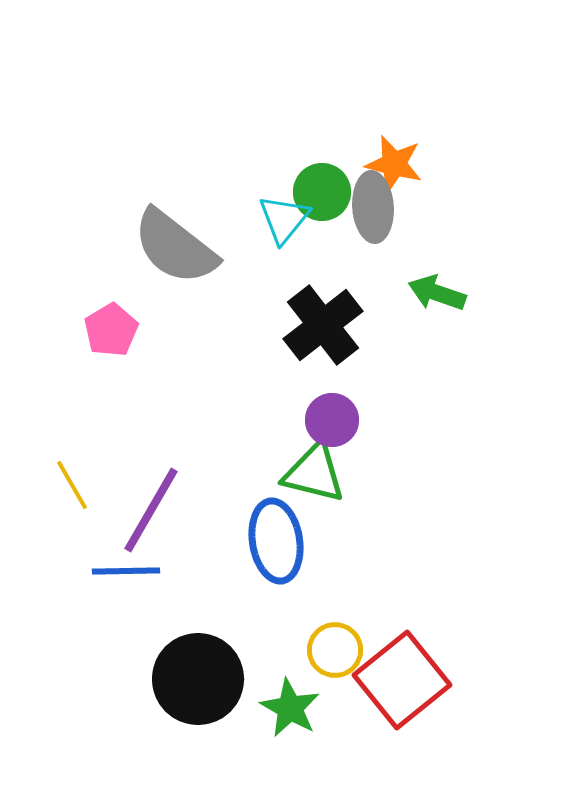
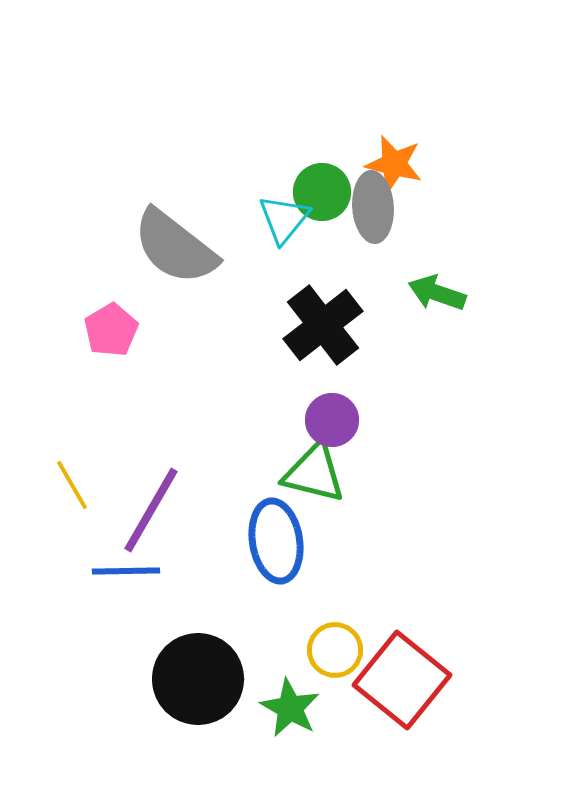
red square: rotated 12 degrees counterclockwise
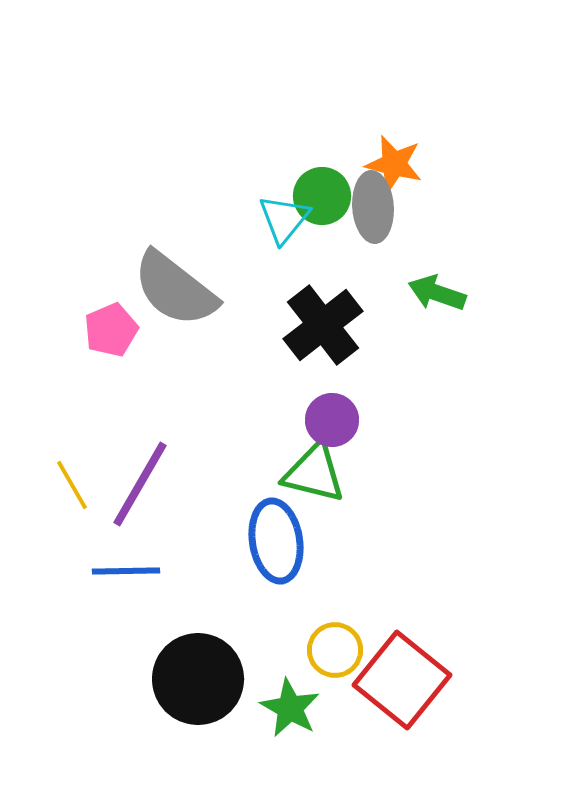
green circle: moved 4 px down
gray semicircle: moved 42 px down
pink pentagon: rotated 8 degrees clockwise
purple line: moved 11 px left, 26 px up
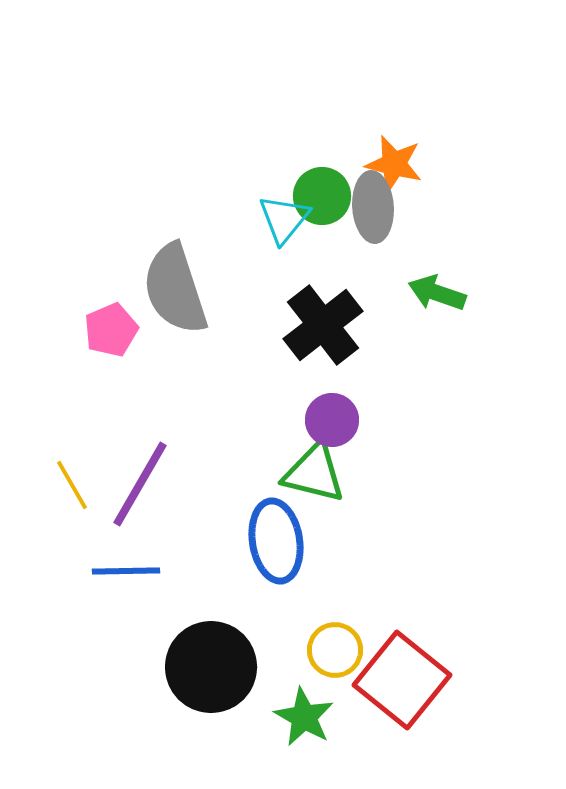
gray semicircle: rotated 34 degrees clockwise
black circle: moved 13 px right, 12 px up
green star: moved 14 px right, 9 px down
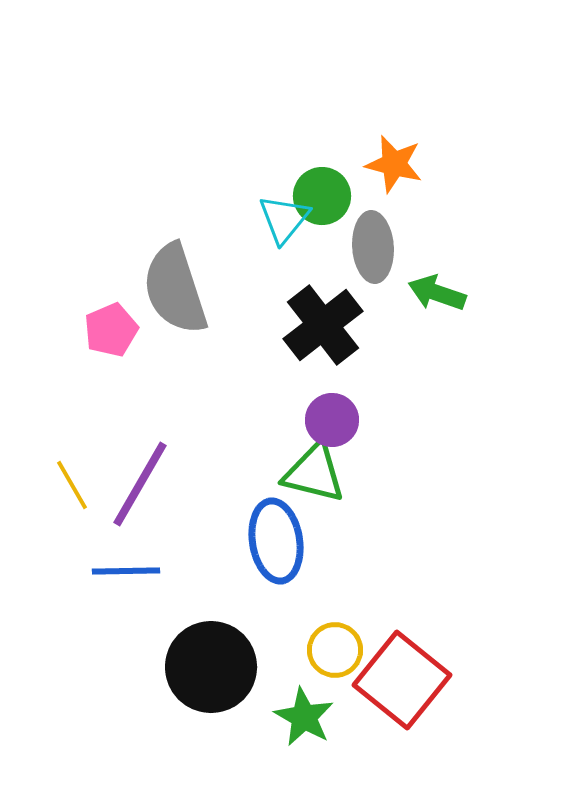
gray ellipse: moved 40 px down
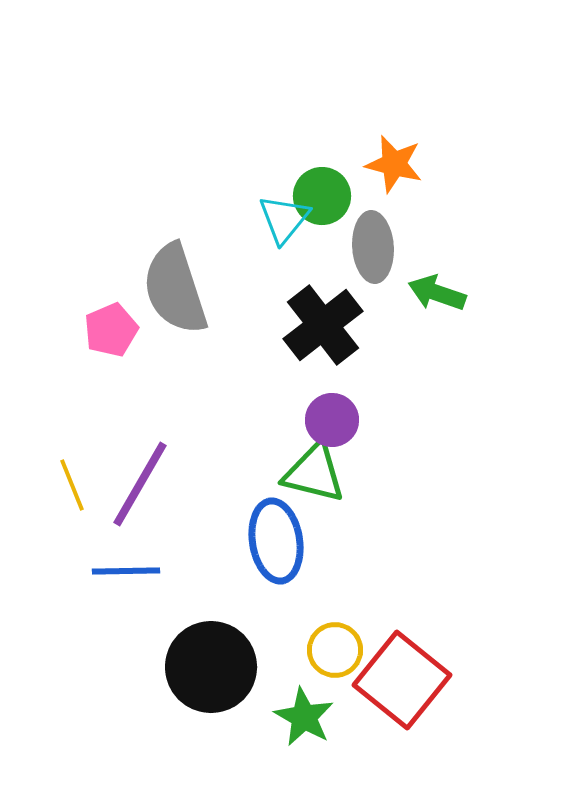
yellow line: rotated 8 degrees clockwise
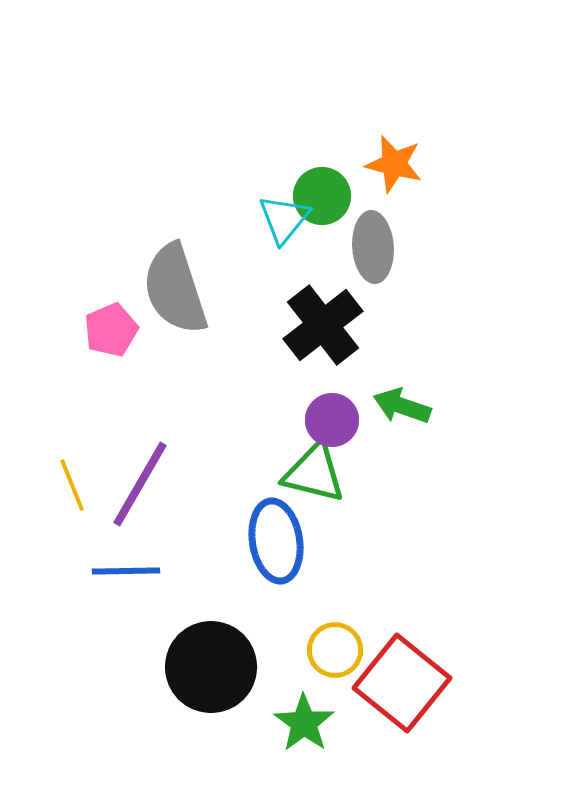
green arrow: moved 35 px left, 113 px down
red square: moved 3 px down
green star: moved 6 px down; rotated 6 degrees clockwise
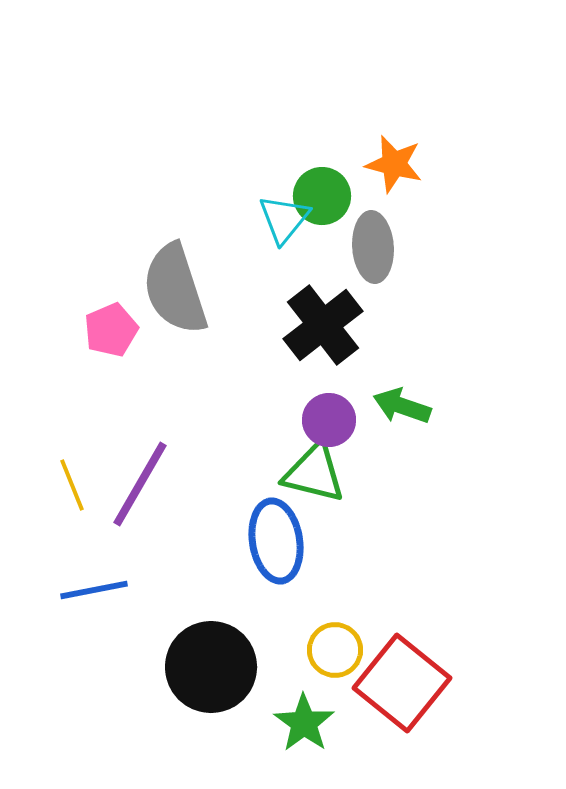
purple circle: moved 3 px left
blue line: moved 32 px left, 19 px down; rotated 10 degrees counterclockwise
